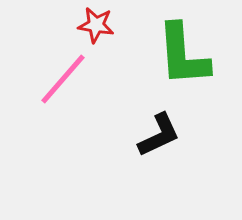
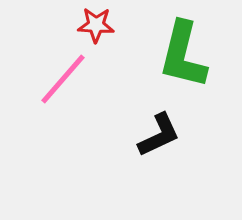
red star: rotated 6 degrees counterclockwise
green L-shape: rotated 18 degrees clockwise
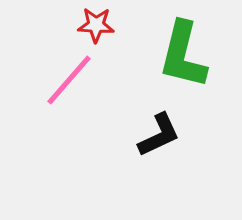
pink line: moved 6 px right, 1 px down
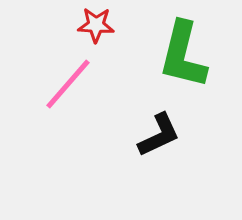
pink line: moved 1 px left, 4 px down
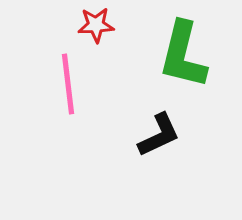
red star: rotated 6 degrees counterclockwise
pink line: rotated 48 degrees counterclockwise
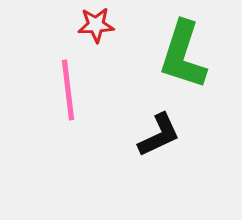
green L-shape: rotated 4 degrees clockwise
pink line: moved 6 px down
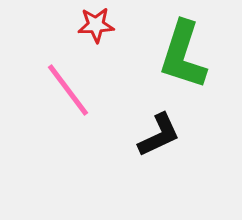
pink line: rotated 30 degrees counterclockwise
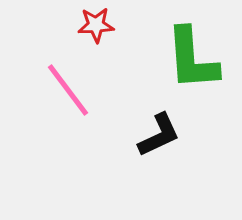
green L-shape: moved 9 px right, 4 px down; rotated 22 degrees counterclockwise
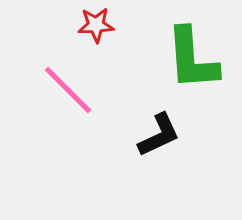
pink line: rotated 8 degrees counterclockwise
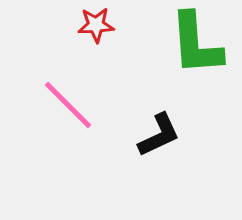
green L-shape: moved 4 px right, 15 px up
pink line: moved 15 px down
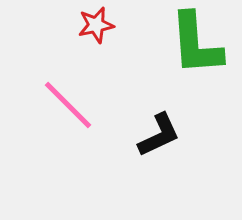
red star: rotated 9 degrees counterclockwise
